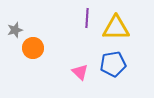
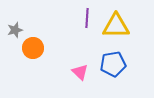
yellow triangle: moved 2 px up
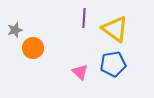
purple line: moved 3 px left
yellow triangle: moved 1 px left, 3 px down; rotated 36 degrees clockwise
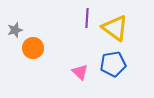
purple line: moved 3 px right
yellow triangle: moved 1 px up
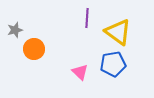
yellow triangle: moved 3 px right, 4 px down
orange circle: moved 1 px right, 1 px down
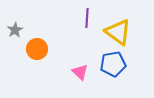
gray star: rotated 14 degrees counterclockwise
orange circle: moved 3 px right
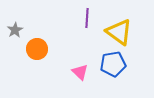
yellow triangle: moved 1 px right
